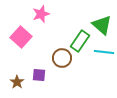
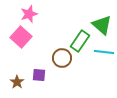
pink star: moved 12 px left
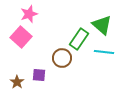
green rectangle: moved 1 px left, 2 px up
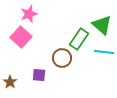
brown star: moved 7 px left
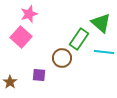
green triangle: moved 1 px left, 2 px up
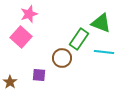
green triangle: rotated 20 degrees counterclockwise
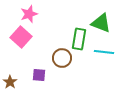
green rectangle: rotated 25 degrees counterclockwise
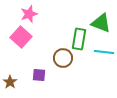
brown circle: moved 1 px right
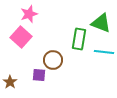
brown circle: moved 10 px left, 2 px down
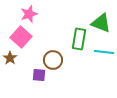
brown star: moved 24 px up
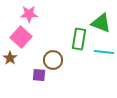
pink star: rotated 18 degrees clockwise
